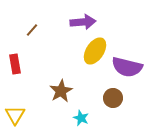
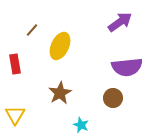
purple arrow: moved 37 px right; rotated 30 degrees counterclockwise
yellow ellipse: moved 35 px left, 5 px up; rotated 8 degrees counterclockwise
purple semicircle: rotated 20 degrees counterclockwise
brown star: moved 1 px left, 2 px down
cyan star: moved 7 px down
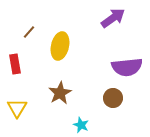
purple arrow: moved 7 px left, 4 px up
brown line: moved 3 px left, 2 px down
yellow ellipse: rotated 12 degrees counterclockwise
yellow triangle: moved 2 px right, 7 px up
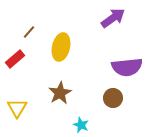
yellow ellipse: moved 1 px right, 1 px down
red rectangle: moved 5 px up; rotated 60 degrees clockwise
